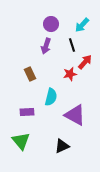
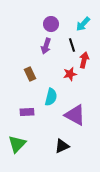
cyan arrow: moved 1 px right, 1 px up
red arrow: moved 1 px left, 2 px up; rotated 28 degrees counterclockwise
green triangle: moved 4 px left, 3 px down; rotated 24 degrees clockwise
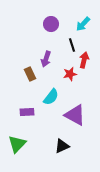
purple arrow: moved 13 px down
cyan semicircle: rotated 24 degrees clockwise
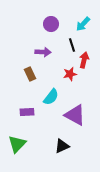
purple arrow: moved 3 px left, 7 px up; rotated 105 degrees counterclockwise
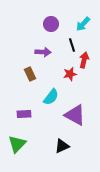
purple rectangle: moved 3 px left, 2 px down
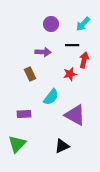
black line: rotated 72 degrees counterclockwise
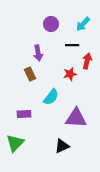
purple arrow: moved 5 px left, 1 px down; rotated 77 degrees clockwise
red arrow: moved 3 px right, 1 px down
purple triangle: moved 1 px right, 3 px down; rotated 25 degrees counterclockwise
green triangle: moved 2 px left, 1 px up
